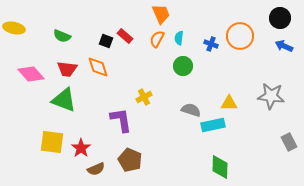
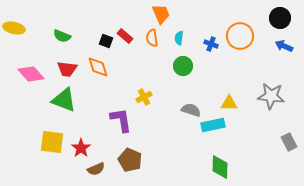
orange semicircle: moved 5 px left, 1 px up; rotated 36 degrees counterclockwise
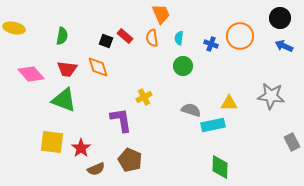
green semicircle: rotated 102 degrees counterclockwise
gray rectangle: moved 3 px right
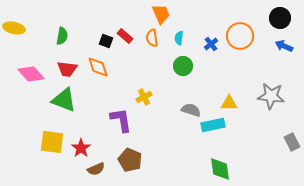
blue cross: rotated 32 degrees clockwise
green diamond: moved 2 px down; rotated 10 degrees counterclockwise
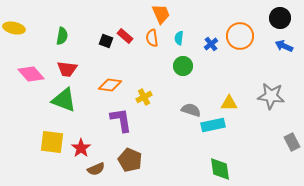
orange diamond: moved 12 px right, 18 px down; rotated 65 degrees counterclockwise
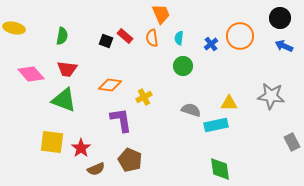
cyan rectangle: moved 3 px right
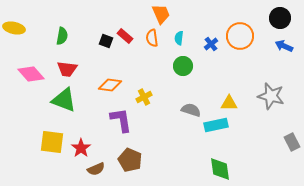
gray star: rotated 8 degrees clockwise
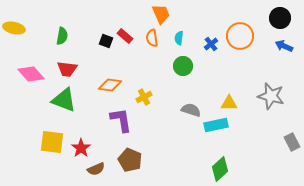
green diamond: rotated 55 degrees clockwise
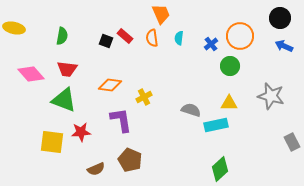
green circle: moved 47 px right
red star: moved 16 px up; rotated 30 degrees clockwise
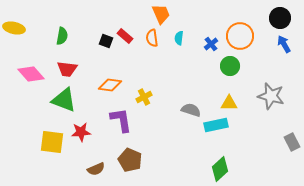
blue arrow: moved 2 px up; rotated 36 degrees clockwise
